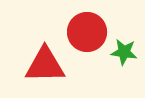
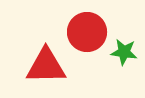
red triangle: moved 1 px right, 1 px down
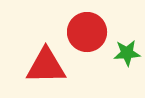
green star: moved 3 px right, 1 px down; rotated 12 degrees counterclockwise
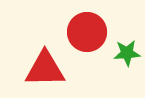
red triangle: moved 1 px left, 3 px down
